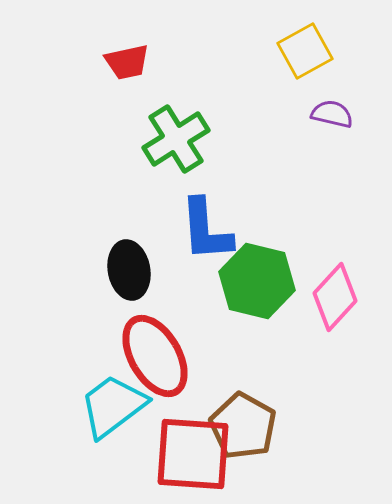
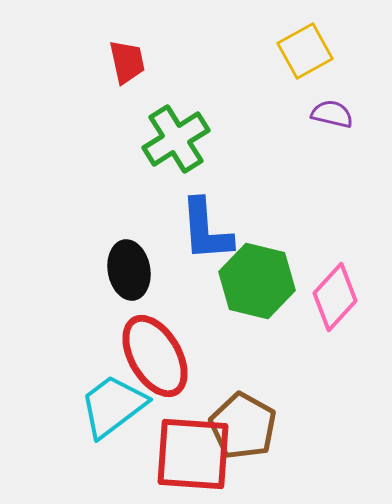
red trapezoid: rotated 90 degrees counterclockwise
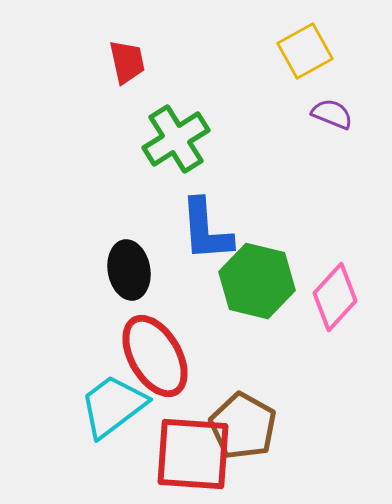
purple semicircle: rotated 9 degrees clockwise
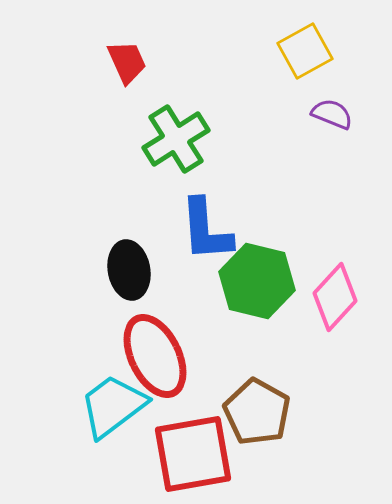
red trapezoid: rotated 12 degrees counterclockwise
red ellipse: rotated 4 degrees clockwise
brown pentagon: moved 14 px right, 14 px up
red square: rotated 14 degrees counterclockwise
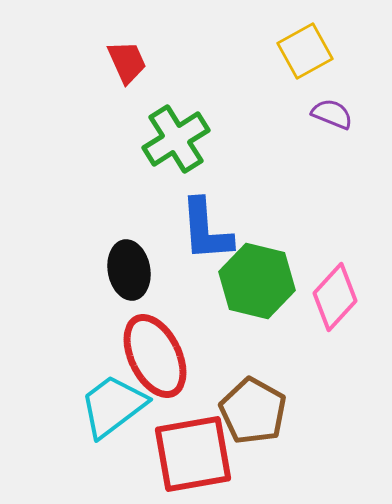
brown pentagon: moved 4 px left, 1 px up
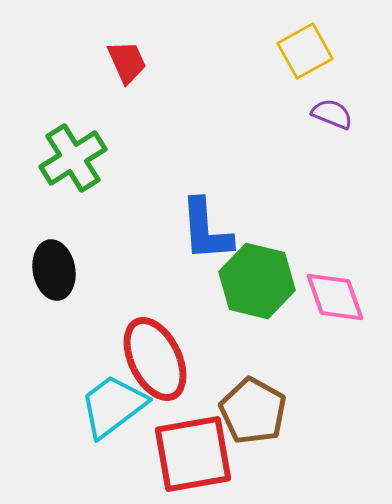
green cross: moved 103 px left, 19 px down
black ellipse: moved 75 px left
pink diamond: rotated 62 degrees counterclockwise
red ellipse: moved 3 px down
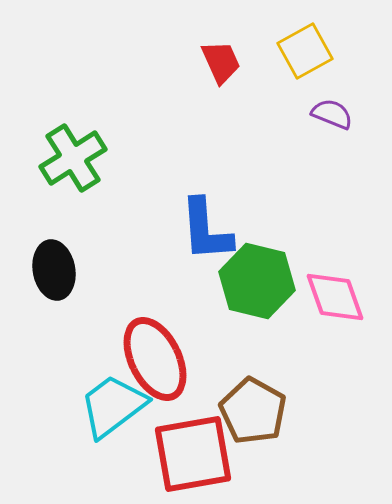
red trapezoid: moved 94 px right
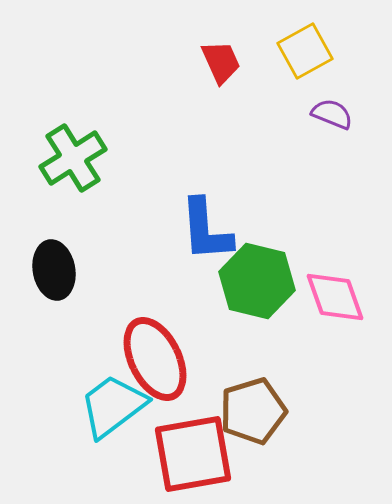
brown pentagon: rotated 26 degrees clockwise
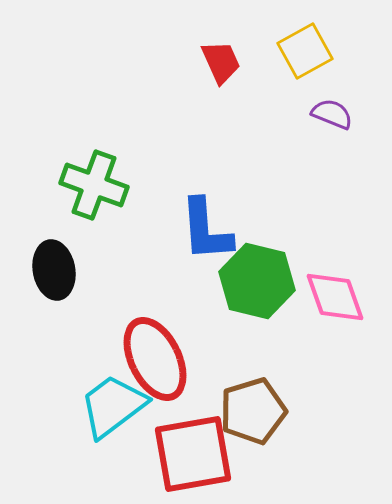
green cross: moved 21 px right, 27 px down; rotated 38 degrees counterclockwise
